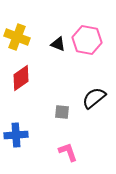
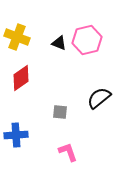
pink hexagon: rotated 24 degrees counterclockwise
black triangle: moved 1 px right, 1 px up
black semicircle: moved 5 px right
gray square: moved 2 px left
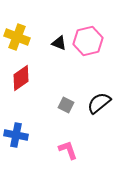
pink hexagon: moved 1 px right, 1 px down
black semicircle: moved 5 px down
gray square: moved 6 px right, 7 px up; rotated 21 degrees clockwise
blue cross: rotated 15 degrees clockwise
pink L-shape: moved 2 px up
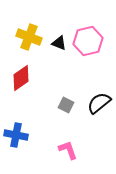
yellow cross: moved 12 px right
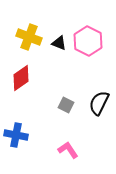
pink hexagon: rotated 20 degrees counterclockwise
black semicircle: rotated 25 degrees counterclockwise
pink L-shape: rotated 15 degrees counterclockwise
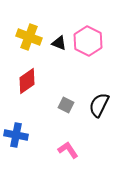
red diamond: moved 6 px right, 3 px down
black semicircle: moved 2 px down
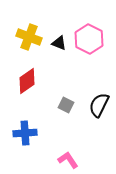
pink hexagon: moved 1 px right, 2 px up
blue cross: moved 9 px right, 2 px up; rotated 15 degrees counterclockwise
pink L-shape: moved 10 px down
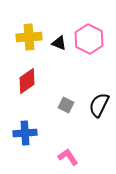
yellow cross: rotated 25 degrees counterclockwise
pink L-shape: moved 3 px up
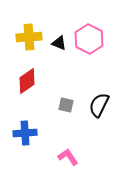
gray square: rotated 14 degrees counterclockwise
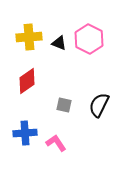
gray square: moved 2 px left
pink L-shape: moved 12 px left, 14 px up
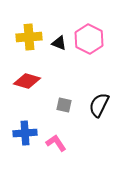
red diamond: rotated 52 degrees clockwise
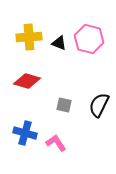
pink hexagon: rotated 12 degrees counterclockwise
blue cross: rotated 20 degrees clockwise
